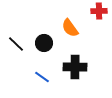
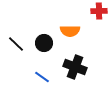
orange semicircle: moved 3 px down; rotated 54 degrees counterclockwise
black cross: rotated 20 degrees clockwise
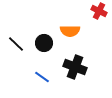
red cross: rotated 28 degrees clockwise
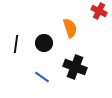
orange semicircle: moved 3 px up; rotated 108 degrees counterclockwise
black line: rotated 54 degrees clockwise
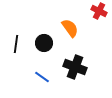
orange semicircle: rotated 18 degrees counterclockwise
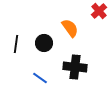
red cross: rotated 21 degrees clockwise
black cross: rotated 15 degrees counterclockwise
blue line: moved 2 px left, 1 px down
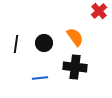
orange semicircle: moved 5 px right, 9 px down
blue line: rotated 42 degrees counterclockwise
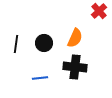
orange semicircle: moved 1 px down; rotated 60 degrees clockwise
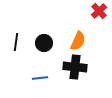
orange semicircle: moved 3 px right, 3 px down
black line: moved 2 px up
